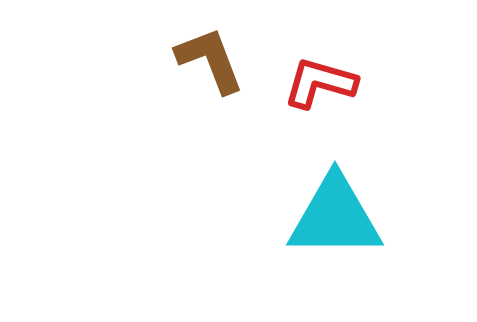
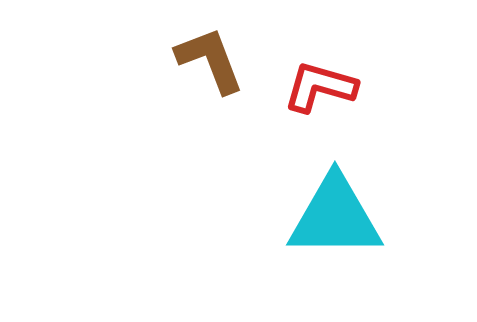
red L-shape: moved 4 px down
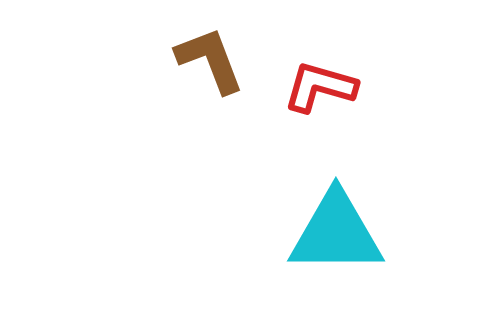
cyan triangle: moved 1 px right, 16 px down
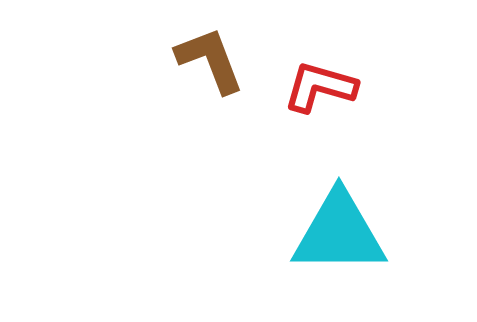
cyan triangle: moved 3 px right
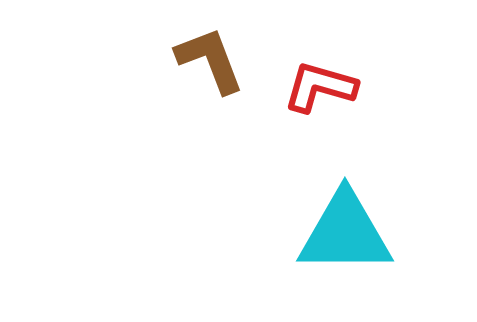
cyan triangle: moved 6 px right
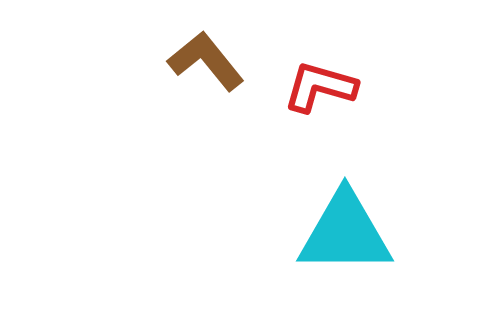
brown L-shape: moved 4 px left, 1 px down; rotated 18 degrees counterclockwise
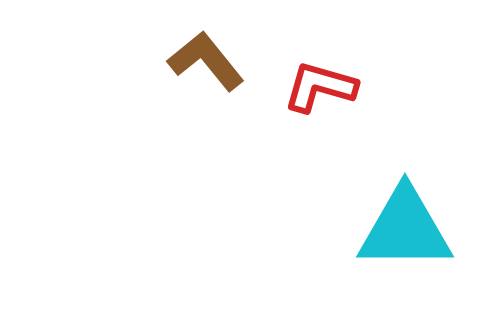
cyan triangle: moved 60 px right, 4 px up
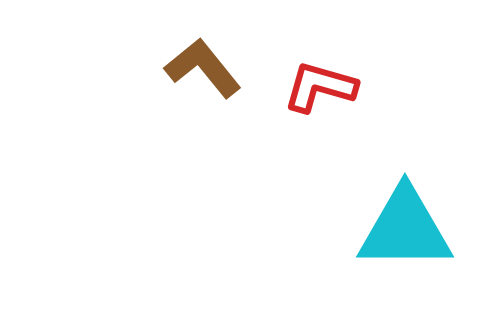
brown L-shape: moved 3 px left, 7 px down
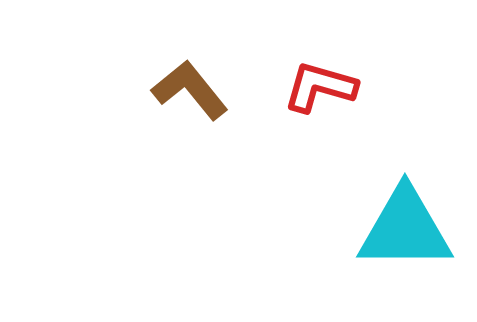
brown L-shape: moved 13 px left, 22 px down
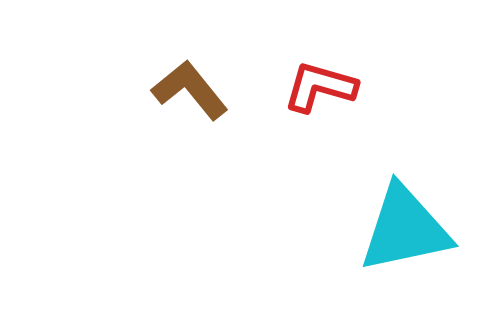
cyan triangle: rotated 12 degrees counterclockwise
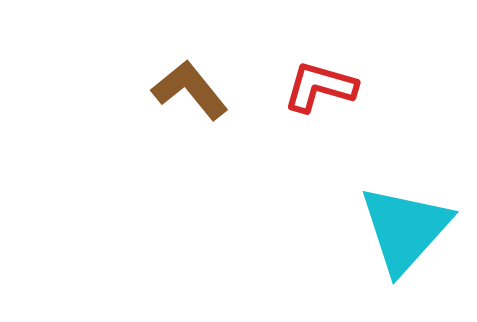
cyan triangle: rotated 36 degrees counterclockwise
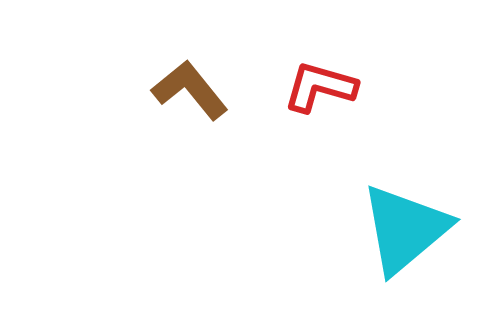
cyan triangle: rotated 8 degrees clockwise
